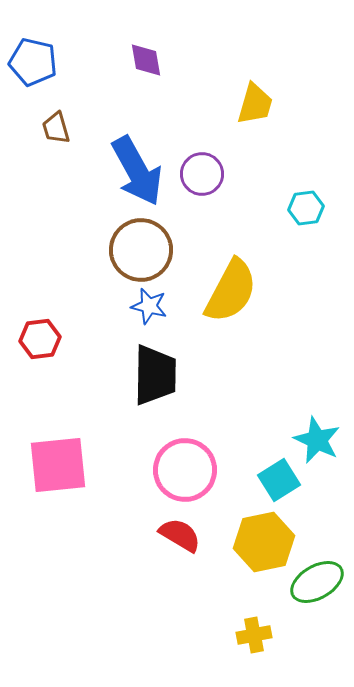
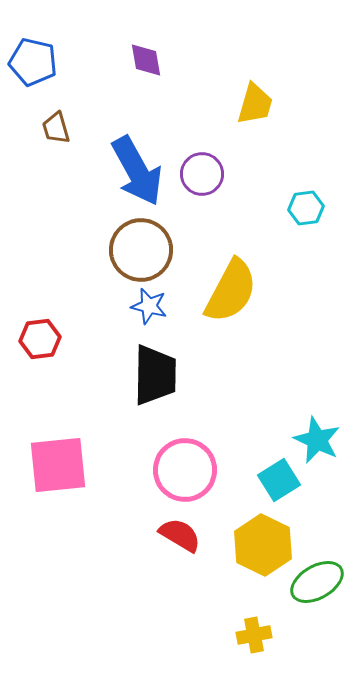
yellow hexagon: moved 1 px left, 3 px down; rotated 22 degrees counterclockwise
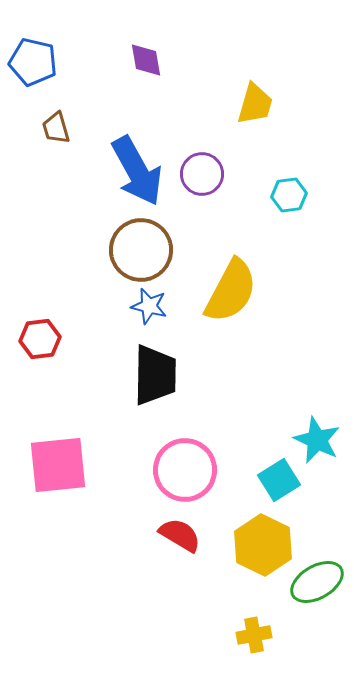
cyan hexagon: moved 17 px left, 13 px up
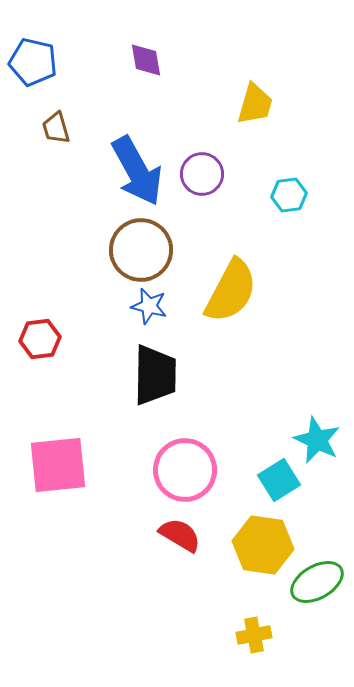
yellow hexagon: rotated 18 degrees counterclockwise
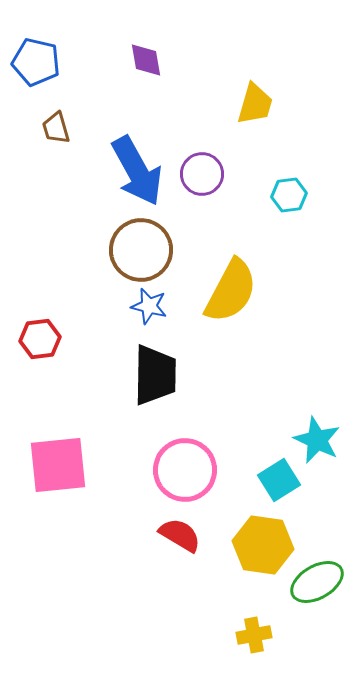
blue pentagon: moved 3 px right
